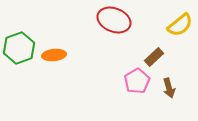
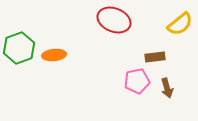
yellow semicircle: moved 1 px up
brown rectangle: moved 1 px right; rotated 36 degrees clockwise
pink pentagon: rotated 20 degrees clockwise
brown arrow: moved 2 px left
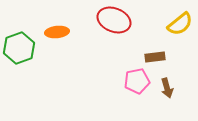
orange ellipse: moved 3 px right, 23 px up
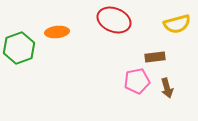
yellow semicircle: moved 3 px left; rotated 24 degrees clockwise
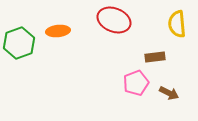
yellow semicircle: rotated 100 degrees clockwise
orange ellipse: moved 1 px right, 1 px up
green hexagon: moved 5 px up
pink pentagon: moved 1 px left, 2 px down; rotated 10 degrees counterclockwise
brown arrow: moved 2 px right, 5 px down; rotated 48 degrees counterclockwise
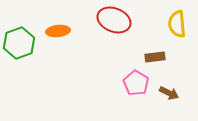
pink pentagon: rotated 20 degrees counterclockwise
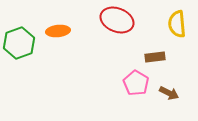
red ellipse: moved 3 px right
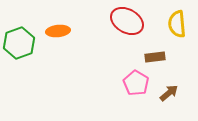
red ellipse: moved 10 px right, 1 px down; rotated 8 degrees clockwise
brown arrow: rotated 66 degrees counterclockwise
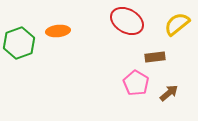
yellow semicircle: rotated 56 degrees clockwise
